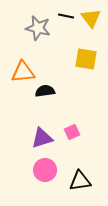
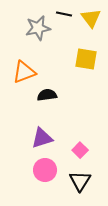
black line: moved 2 px left, 2 px up
gray star: rotated 25 degrees counterclockwise
orange triangle: moved 1 px right; rotated 15 degrees counterclockwise
black semicircle: moved 2 px right, 4 px down
pink square: moved 8 px right, 18 px down; rotated 21 degrees counterclockwise
black triangle: rotated 50 degrees counterclockwise
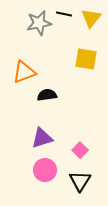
yellow triangle: rotated 15 degrees clockwise
gray star: moved 1 px right, 5 px up
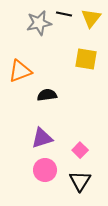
orange triangle: moved 4 px left, 1 px up
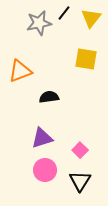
black line: moved 1 px up; rotated 63 degrees counterclockwise
black semicircle: moved 2 px right, 2 px down
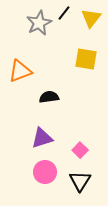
gray star: rotated 15 degrees counterclockwise
pink circle: moved 2 px down
